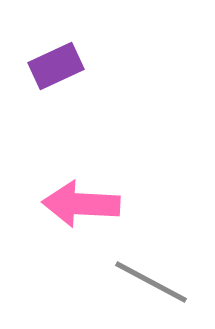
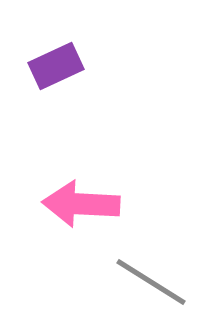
gray line: rotated 4 degrees clockwise
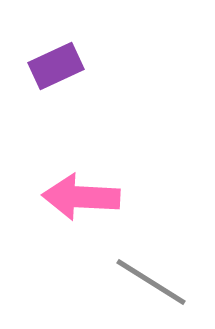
pink arrow: moved 7 px up
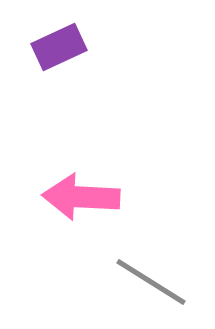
purple rectangle: moved 3 px right, 19 px up
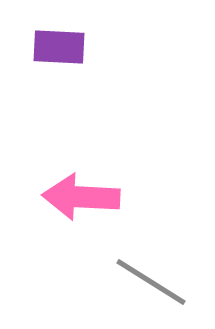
purple rectangle: rotated 28 degrees clockwise
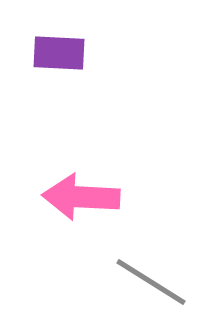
purple rectangle: moved 6 px down
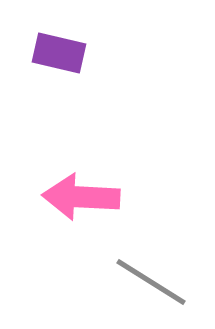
purple rectangle: rotated 10 degrees clockwise
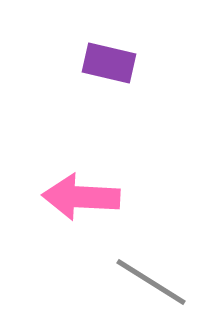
purple rectangle: moved 50 px right, 10 px down
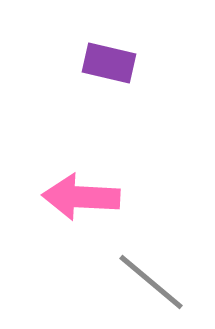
gray line: rotated 8 degrees clockwise
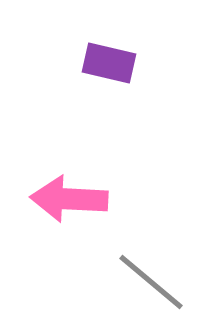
pink arrow: moved 12 px left, 2 px down
